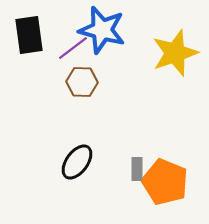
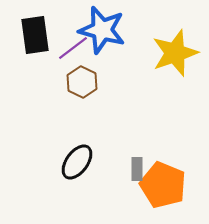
black rectangle: moved 6 px right
brown hexagon: rotated 24 degrees clockwise
orange pentagon: moved 2 px left, 3 px down
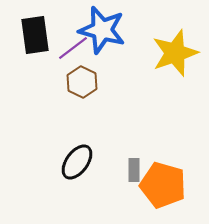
gray rectangle: moved 3 px left, 1 px down
orange pentagon: rotated 6 degrees counterclockwise
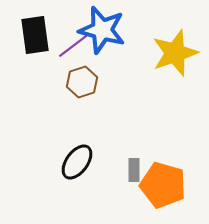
purple line: moved 2 px up
brown hexagon: rotated 16 degrees clockwise
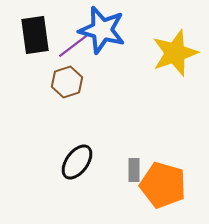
brown hexagon: moved 15 px left
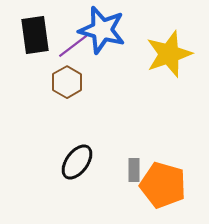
yellow star: moved 6 px left, 1 px down
brown hexagon: rotated 12 degrees counterclockwise
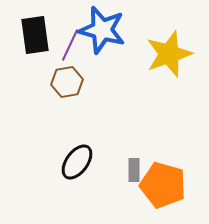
purple line: moved 3 px left, 1 px up; rotated 28 degrees counterclockwise
brown hexagon: rotated 20 degrees clockwise
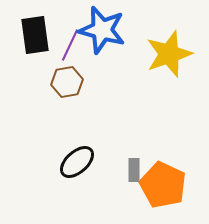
black ellipse: rotated 12 degrees clockwise
orange pentagon: rotated 9 degrees clockwise
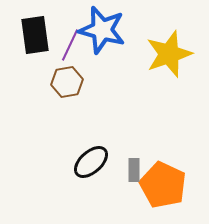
black ellipse: moved 14 px right
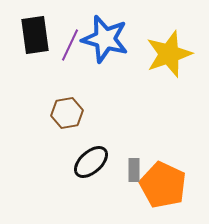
blue star: moved 3 px right, 9 px down
brown hexagon: moved 31 px down
